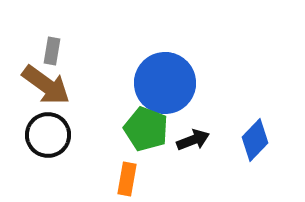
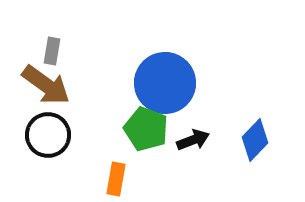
orange rectangle: moved 11 px left
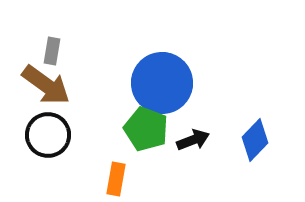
blue circle: moved 3 px left
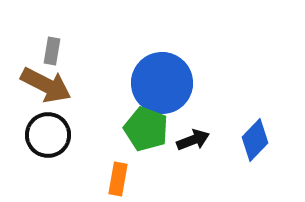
brown arrow: rotated 9 degrees counterclockwise
orange rectangle: moved 2 px right
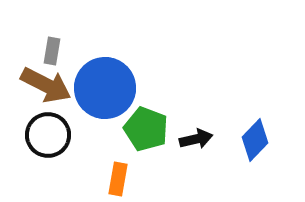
blue circle: moved 57 px left, 5 px down
black arrow: moved 3 px right, 1 px up; rotated 8 degrees clockwise
